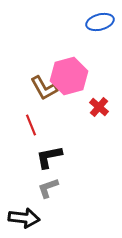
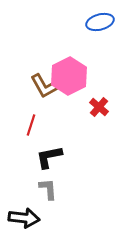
pink hexagon: rotated 12 degrees counterclockwise
brown L-shape: moved 2 px up
red line: rotated 40 degrees clockwise
gray L-shape: moved 1 px down; rotated 105 degrees clockwise
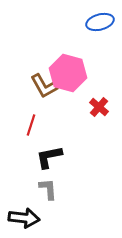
pink hexagon: moved 1 px left, 3 px up; rotated 18 degrees counterclockwise
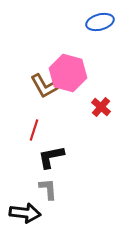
red cross: moved 2 px right
red line: moved 3 px right, 5 px down
black L-shape: moved 2 px right
black arrow: moved 1 px right, 5 px up
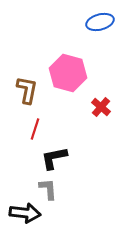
brown L-shape: moved 17 px left, 4 px down; rotated 140 degrees counterclockwise
red line: moved 1 px right, 1 px up
black L-shape: moved 3 px right, 1 px down
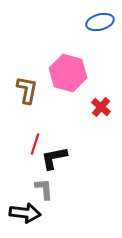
red line: moved 15 px down
gray L-shape: moved 4 px left
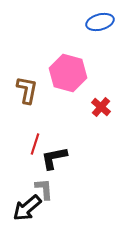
black arrow: moved 2 px right, 5 px up; rotated 132 degrees clockwise
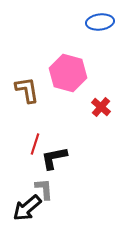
blue ellipse: rotated 8 degrees clockwise
brown L-shape: rotated 20 degrees counterclockwise
